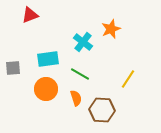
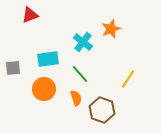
green line: rotated 18 degrees clockwise
orange circle: moved 2 px left
brown hexagon: rotated 15 degrees clockwise
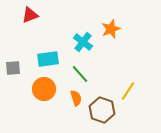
yellow line: moved 12 px down
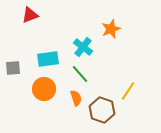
cyan cross: moved 5 px down
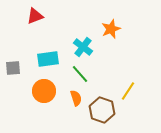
red triangle: moved 5 px right, 1 px down
orange circle: moved 2 px down
